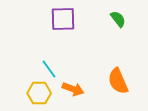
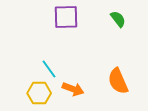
purple square: moved 3 px right, 2 px up
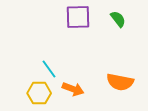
purple square: moved 12 px right
orange semicircle: moved 2 px right, 1 px down; rotated 56 degrees counterclockwise
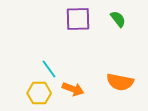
purple square: moved 2 px down
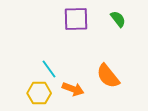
purple square: moved 2 px left
orange semicircle: moved 12 px left, 6 px up; rotated 40 degrees clockwise
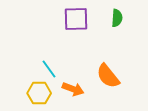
green semicircle: moved 1 px left, 1 px up; rotated 42 degrees clockwise
